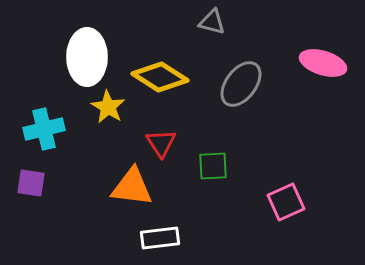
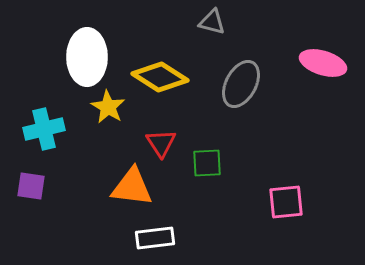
gray ellipse: rotated 9 degrees counterclockwise
green square: moved 6 px left, 3 px up
purple square: moved 3 px down
pink square: rotated 18 degrees clockwise
white rectangle: moved 5 px left
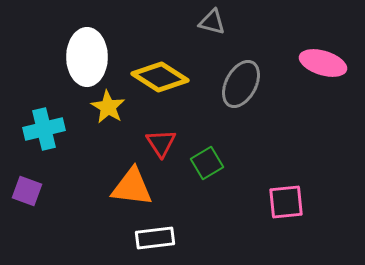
green square: rotated 28 degrees counterclockwise
purple square: moved 4 px left, 5 px down; rotated 12 degrees clockwise
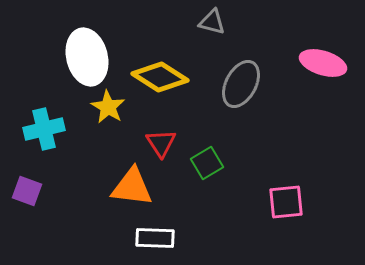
white ellipse: rotated 14 degrees counterclockwise
white rectangle: rotated 9 degrees clockwise
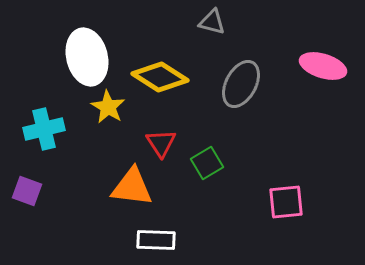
pink ellipse: moved 3 px down
white rectangle: moved 1 px right, 2 px down
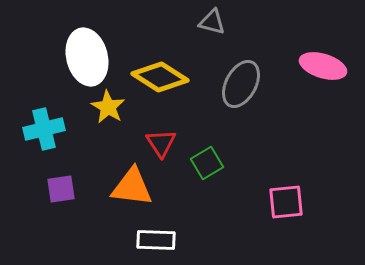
purple square: moved 34 px right, 2 px up; rotated 28 degrees counterclockwise
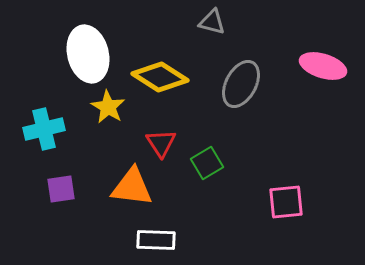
white ellipse: moved 1 px right, 3 px up
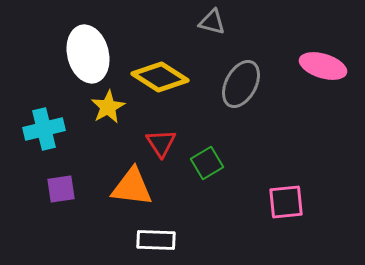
yellow star: rotated 12 degrees clockwise
